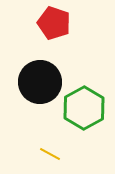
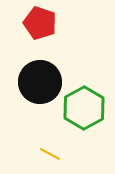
red pentagon: moved 14 px left
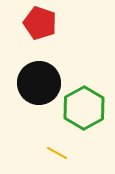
black circle: moved 1 px left, 1 px down
yellow line: moved 7 px right, 1 px up
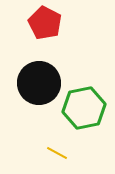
red pentagon: moved 5 px right; rotated 8 degrees clockwise
green hexagon: rotated 18 degrees clockwise
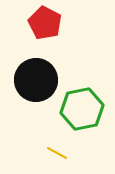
black circle: moved 3 px left, 3 px up
green hexagon: moved 2 px left, 1 px down
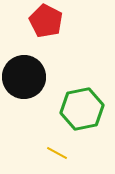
red pentagon: moved 1 px right, 2 px up
black circle: moved 12 px left, 3 px up
